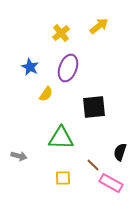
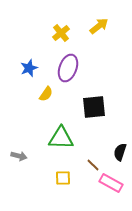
blue star: moved 1 px left, 1 px down; rotated 24 degrees clockwise
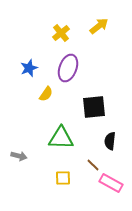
black semicircle: moved 10 px left, 11 px up; rotated 12 degrees counterclockwise
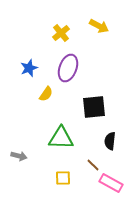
yellow arrow: rotated 66 degrees clockwise
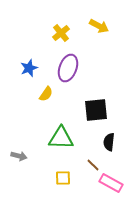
black square: moved 2 px right, 3 px down
black semicircle: moved 1 px left, 1 px down
